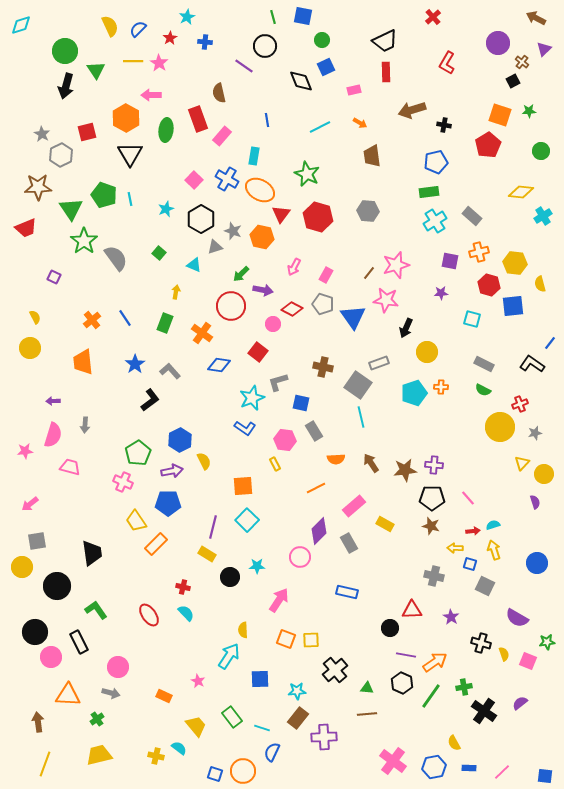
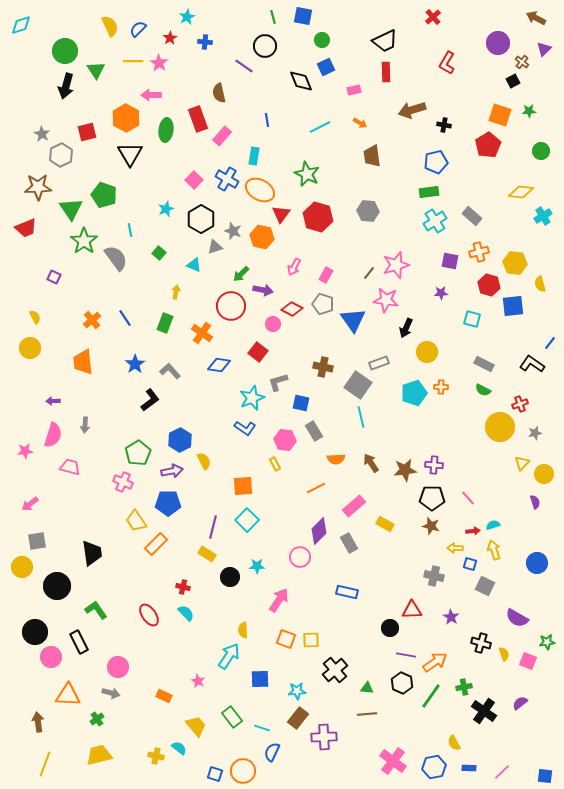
cyan line at (130, 199): moved 31 px down
blue triangle at (353, 317): moved 3 px down
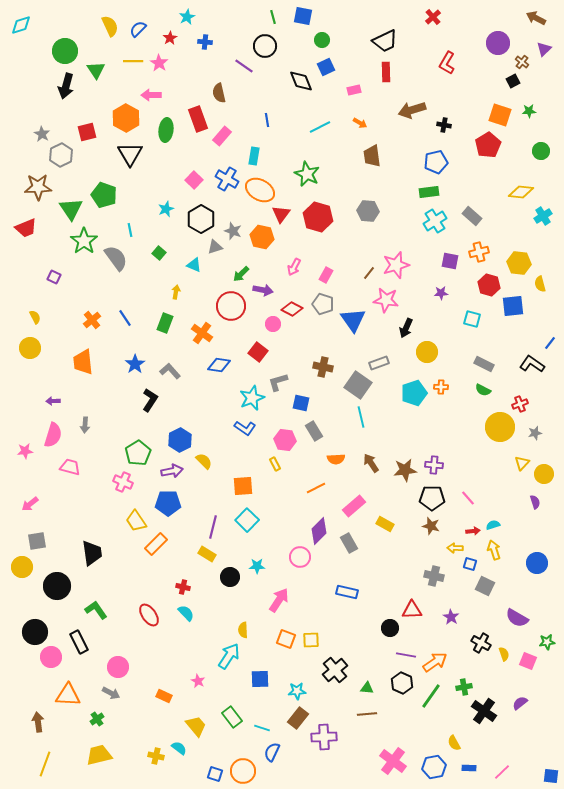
yellow hexagon at (515, 263): moved 4 px right
black L-shape at (150, 400): rotated 20 degrees counterclockwise
yellow semicircle at (204, 461): rotated 18 degrees counterclockwise
black cross at (481, 643): rotated 12 degrees clockwise
gray arrow at (111, 693): rotated 12 degrees clockwise
blue square at (545, 776): moved 6 px right
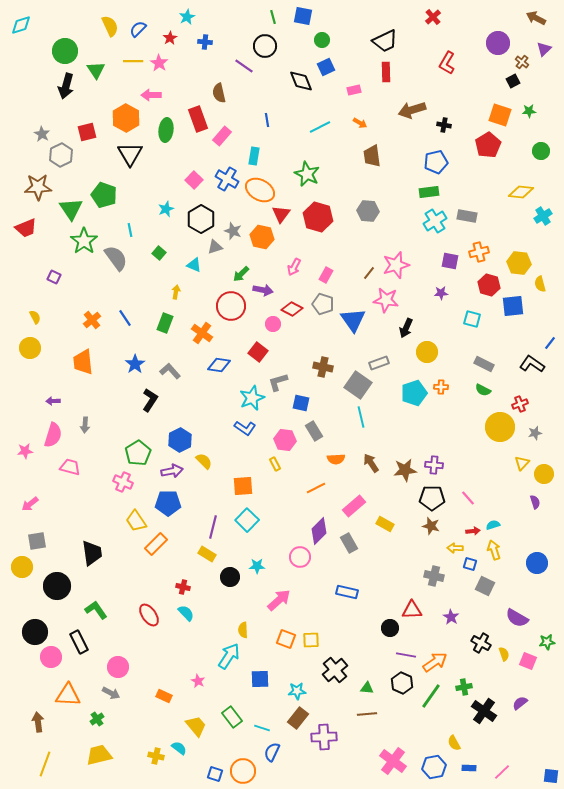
gray rectangle at (472, 216): moved 5 px left; rotated 30 degrees counterclockwise
pink arrow at (279, 600): rotated 15 degrees clockwise
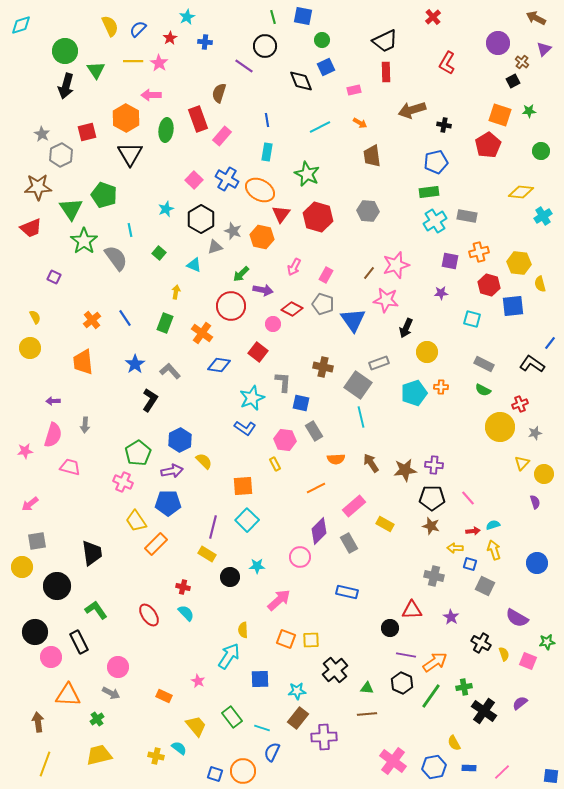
brown semicircle at (219, 93): rotated 30 degrees clockwise
cyan rectangle at (254, 156): moved 13 px right, 4 px up
red trapezoid at (26, 228): moved 5 px right
gray L-shape at (278, 382): moved 5 px right; rotated 110 degrees clockwise
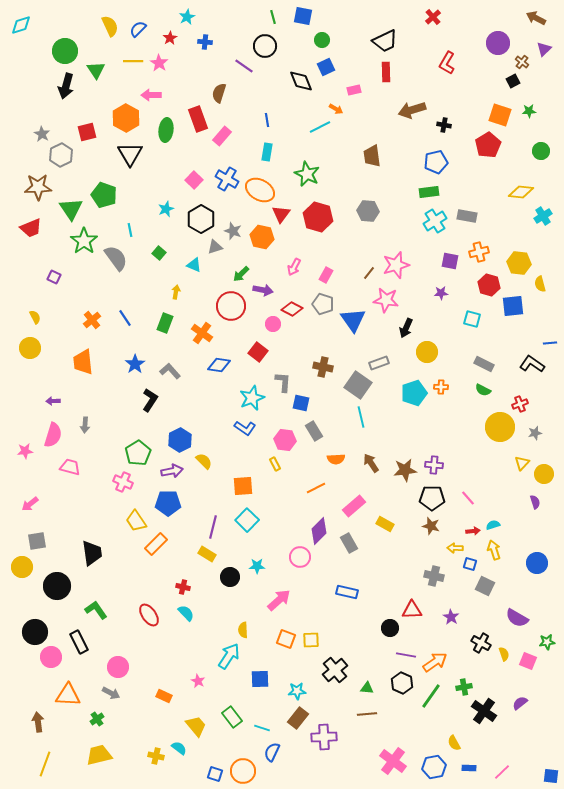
orange arrow at (360, 123): moved 24 px left, 14 px up
blue line at (550, 343): rotated 48 degrees clockwise
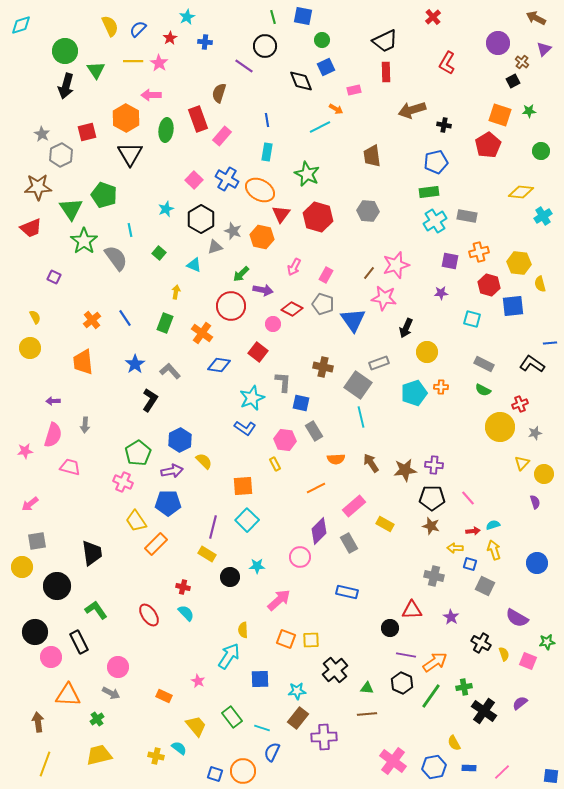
pink star at (386, 300): moved 2 px left, 2 px up
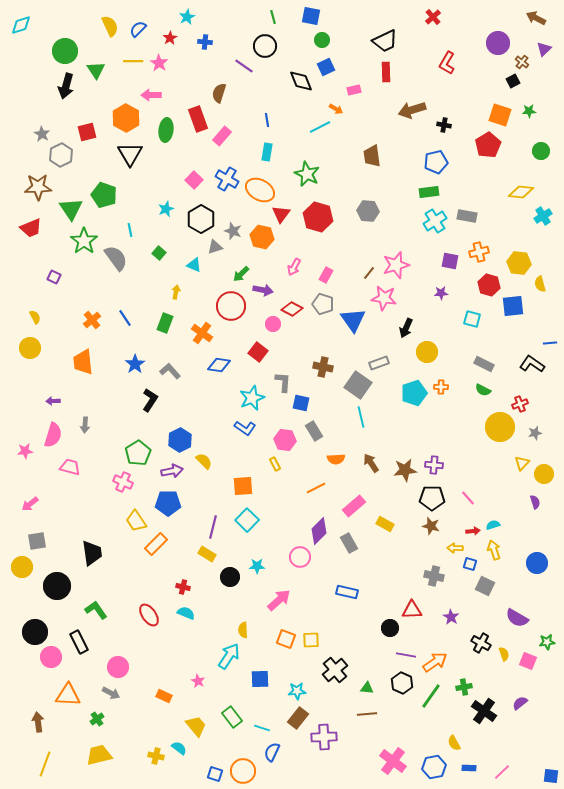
blue square at (303, 16): moved 8 px right
cyan semicircle at (186, 613): rotated 24 degrees counterclockwise
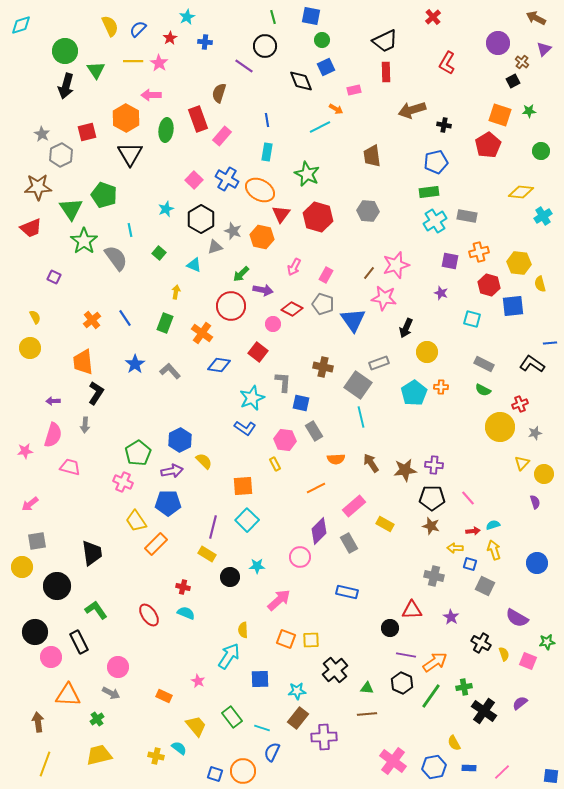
purple star at (441, 293): rotated 24 degrees clockwise
cyan pentagon at (414, 393): rotated 15 degrees counterclockwise
black L-shape at (150, 400): moved 54 px left, 7 px up
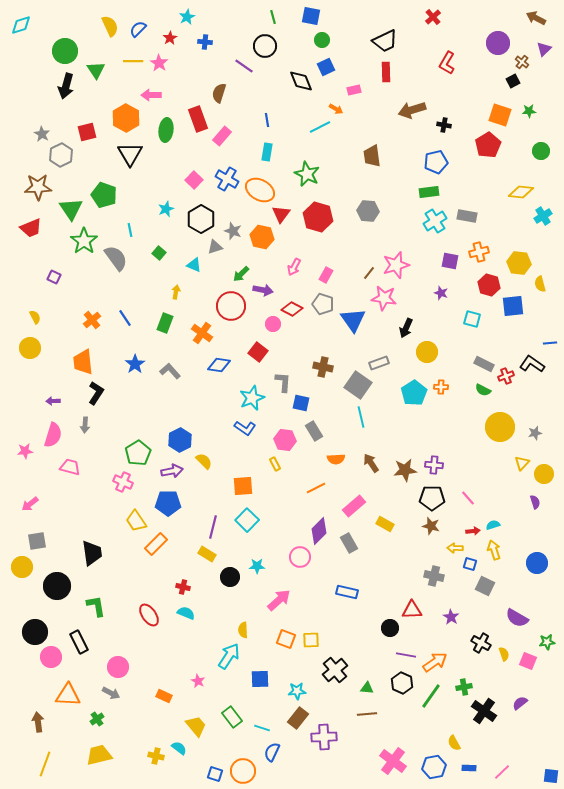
red cross at (520, 404): moved 14 px left, 28 px up
green L-shape at (96, 610): moved 4 px up; rotated 25 degrees clockwise
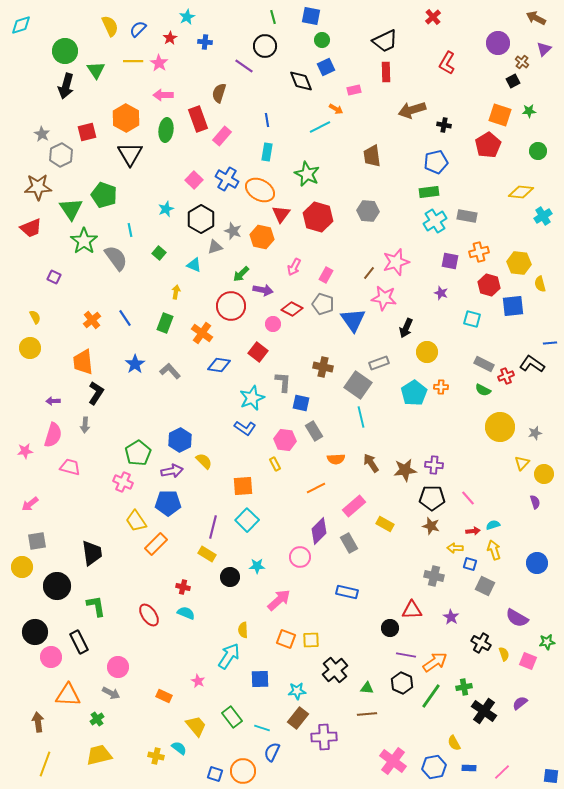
pink arrow at (151, 95): moved 12 px right
green circle at (541, 151): moved 3 px left
pink star at (396, 265): moved 3 px up
